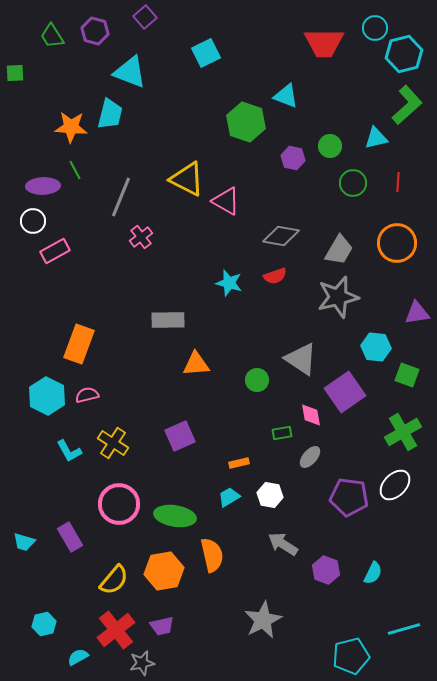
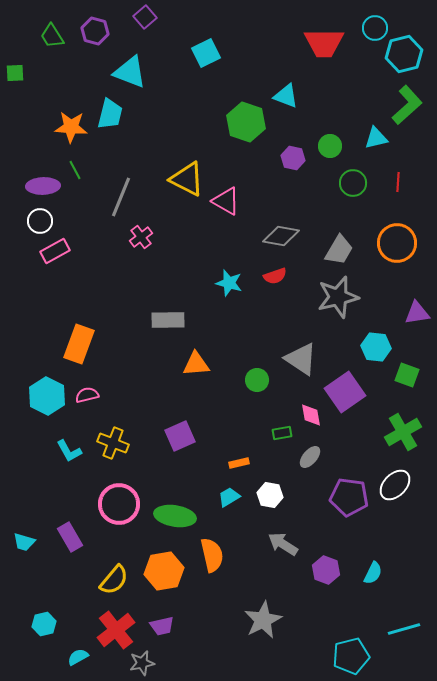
white circle at (33, 221): moved 7 px right
yellow cross at (113, 443): rotated 12 degrees counterclockwise
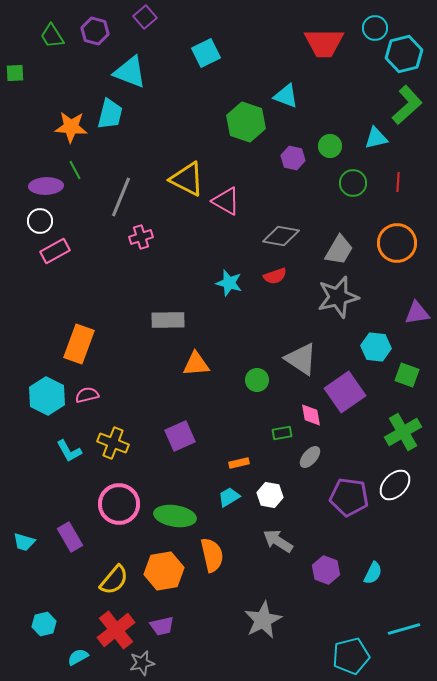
purple ellipse at (43, 186): moved 3 px right
pink cross at (141, 237): rotated 20 degrees clockwise
gray arrow at (283, 544): moved 5 px left, 3 px up
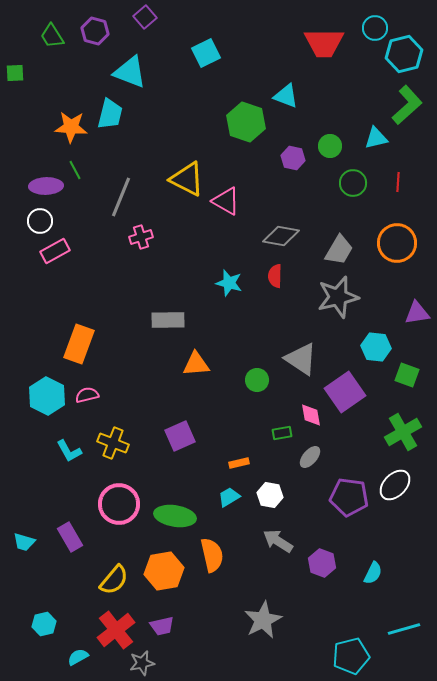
red semicircle at (275, 276): rotated 110 degrees clockwise
purple hexagon at (326, 570): moved 4 px left, 7 px up
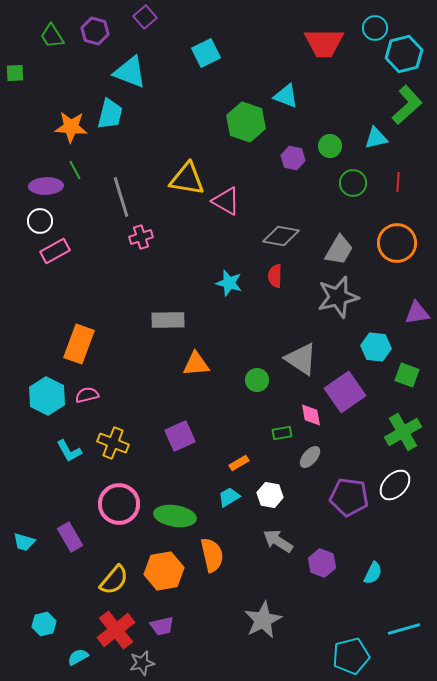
yellow triangle at (187, 179): rotated 18 degrees counterclockwise
gray line at (121, 197): rotated 39 degrees counterclockwise
orange rectangle at (239, 463): rotated 18 degrees counterclockwise
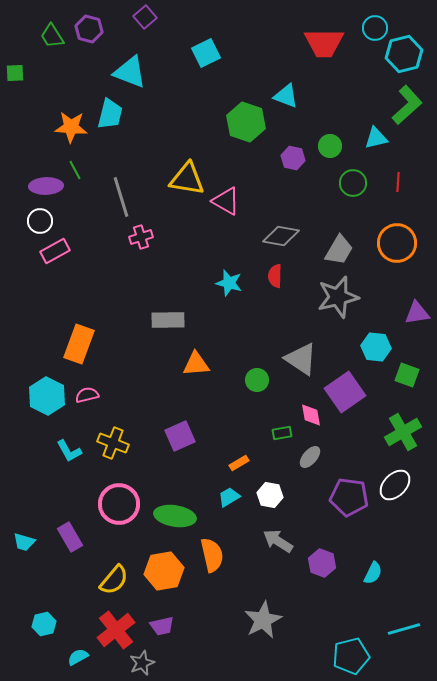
purple hexagon at (95, 31): moved 6 px left, 2 px up
gray star at (142, 663): rotated 10 degrees counterclockwise
